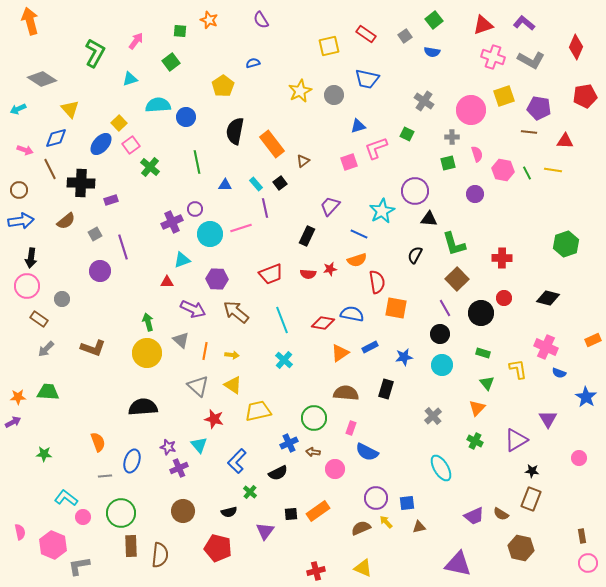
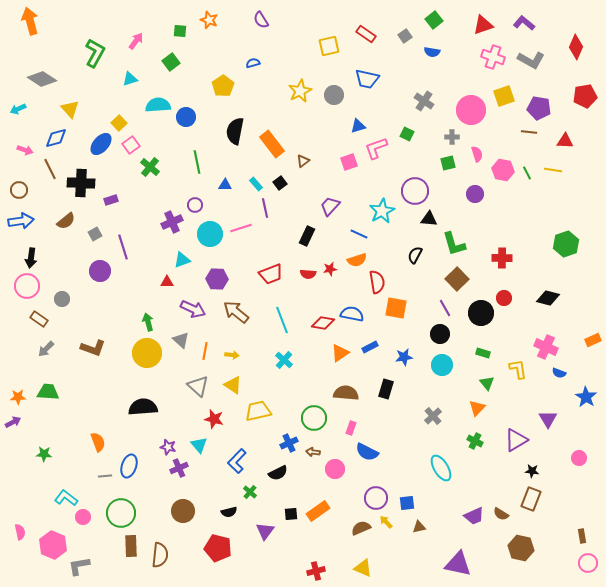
purple circle at (195, 209): moved 4 px up
blue ellipse at (132, 461): moved 3 px left, 5 px down
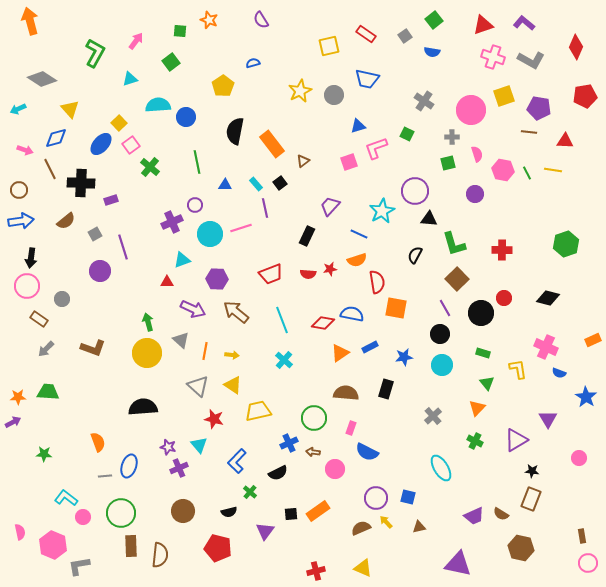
red cross at (502, 258): moved 8 px up
blue square at (407, 503): moved 1 px right, 6 px up; rotated 21 degrees clockwise
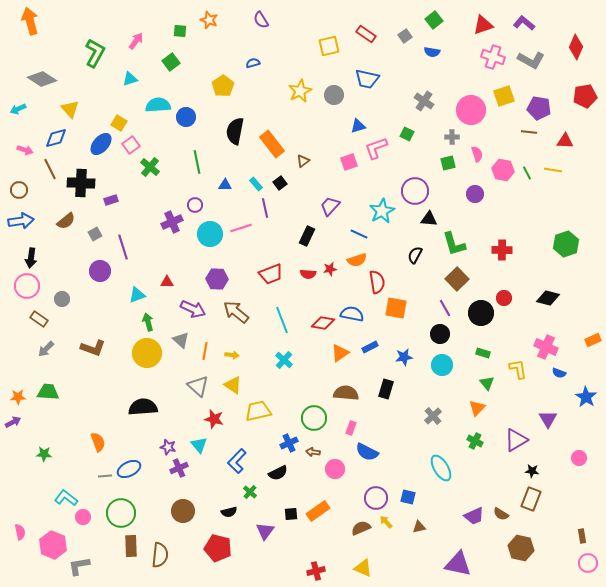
yellow square at (119, 123): rotated 14 degrees counterclockwise
cyan triangle at (182, 260): moved 45 px left, 35 px down
blue ellipse at (129, 466): moved 3 px down; rotated 45 degrees clockwise
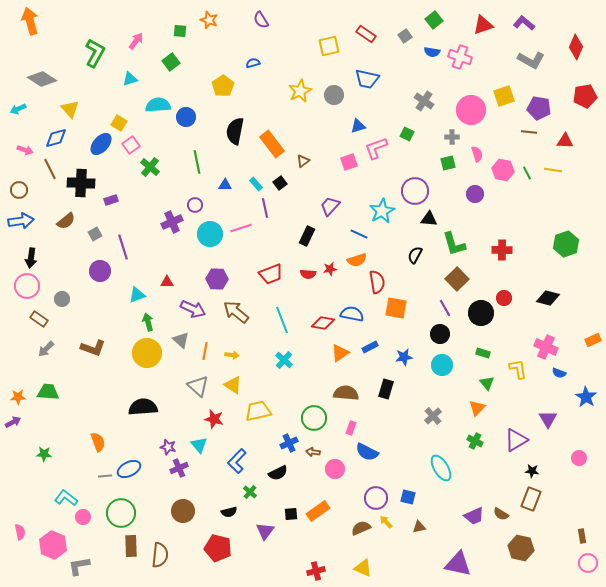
pink cross at (493, 57): moved 33 px left
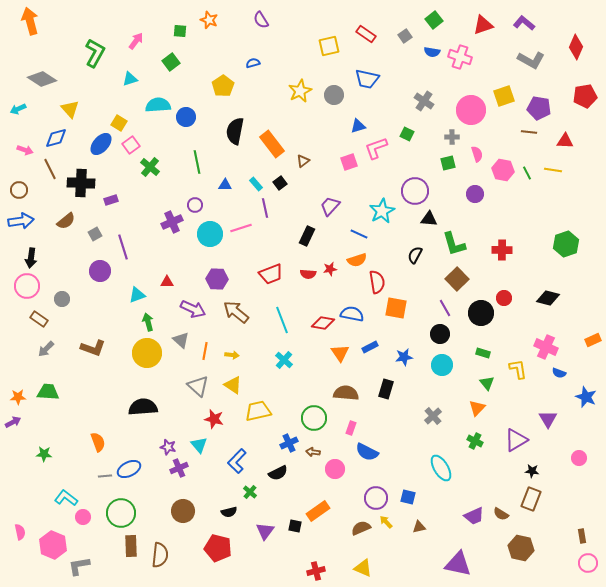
orange triangle at (340, 353): rotated 30 degrees counterclockwise
blue star at (586, 397): rotated 10 degrees counterclockwise
black square at (291, 514): moved 4 px right, 12 px down; rotated 16 degrees clockwise
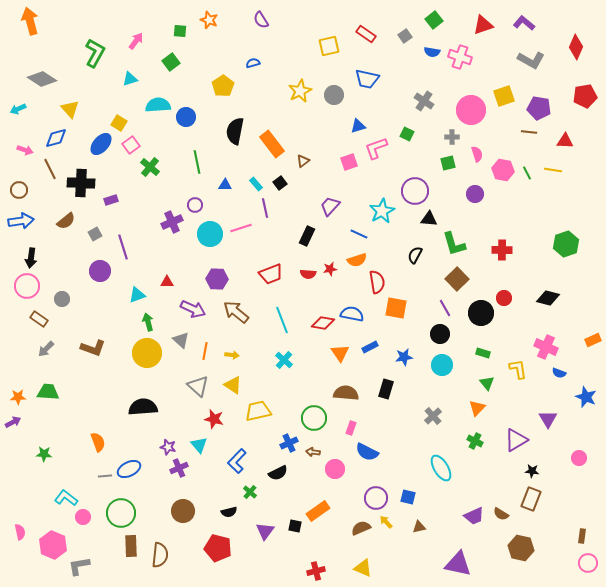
brown rectangle at (582, 536): rotated 16 degrees clockwise
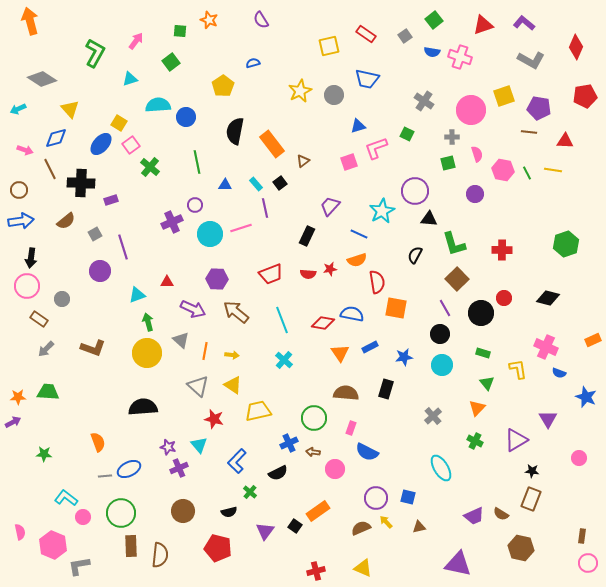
black square at (295, 526): rotated 24 degrees clockwise
